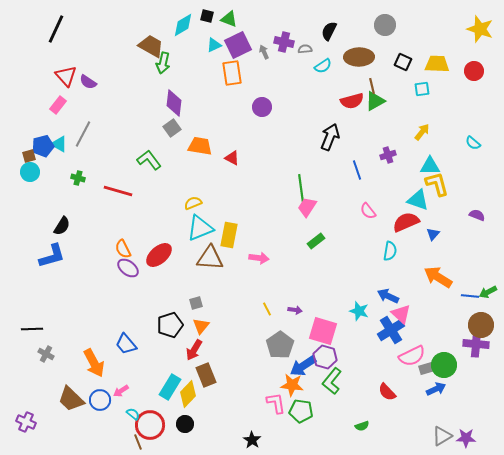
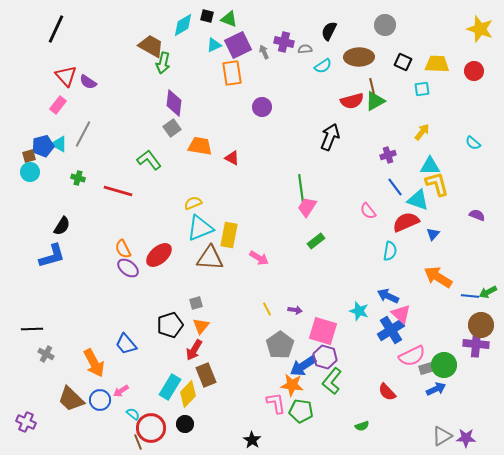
blue line at (357, 170): moved 38 px right, 17 px down; rotated 18 degrees counterclockwise
pink arrow at (259, 258): rotated 24 degrees clockwise
red circle at (150, 425): moved 1 px right, 3 px down
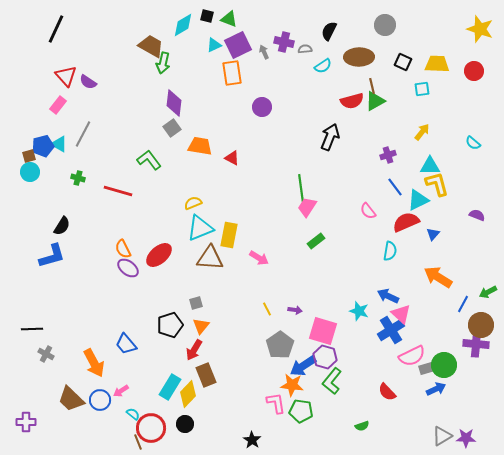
cyan triangle at (418, 200): rotated 45 degrees counterclockwise
blue line at (470, 296): moved 7 px left, 8 px down; rotated 66 degrees counterclockwise
purple cross at (26, 422): rotated 24 degrees counterclockwise
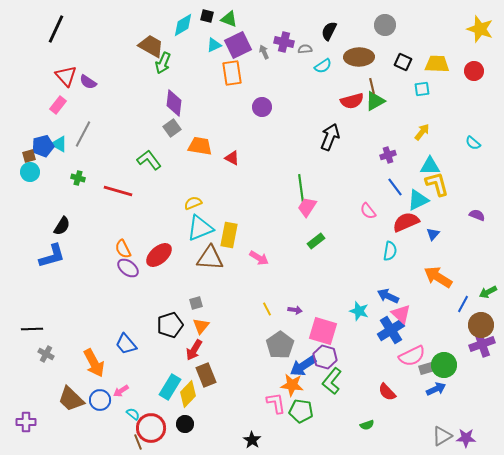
green arrow at (163, 63): rotated 10 degrees clockwise
purple cross at (476, 344): moved 6 px right; rotated 25 degrees counterclockwise
green semicircle at (362, 426): moved 5 px right, 1 px up
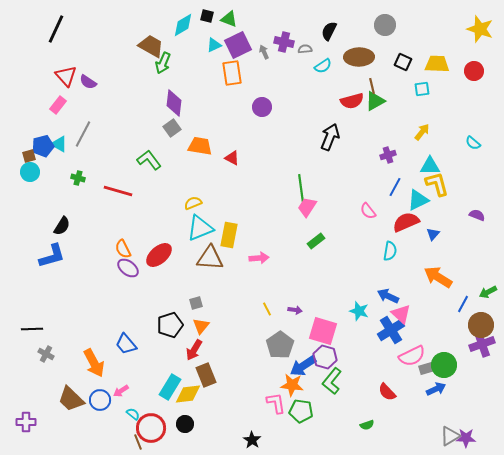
blue line at (395, 187): rotated 66 degrees clockwise
pink arrow at (259, 258): rotated 36 degrees counterclockwise
yellow diamond at (188, 394): rotated 40 degrees clockwise
gray triangle at (442, 436): moved 8 px right
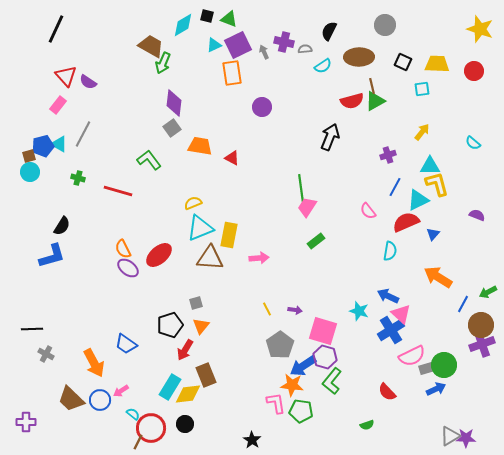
blue trapezoid at (126, 344): rotated 15 degrees counterclockwise
red arrow at (194, 350): moved 9 px left
brown line at (138, 442): rotated 49 degrees clockwise
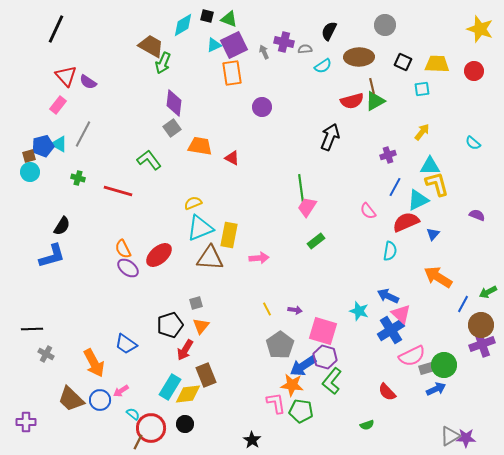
purple square at (238, 45): moved 4 px left
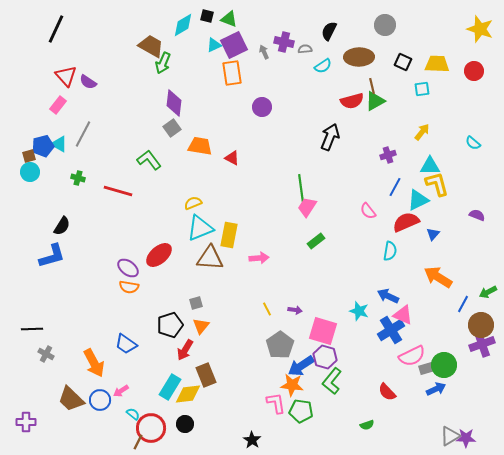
orange semicircle at (123, 249): moved 6 px right, 38 px down; rotated 54 degrees counterclockwise
pink triangle at (401, 314): moved 2 px right, 1 px down; rotated 20 degrees counterclockwise
blue arrow at (303, 366): moved 2 px left
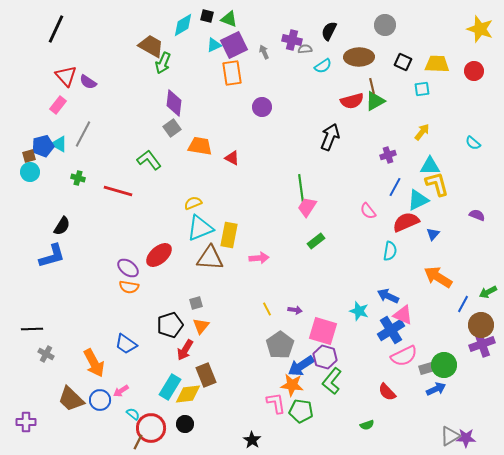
purple cross at (284, 42): moved 8 px right, 2 px up
pink semicircle at (412, 356): moved 8 px left
